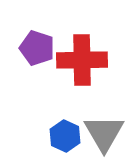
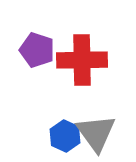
purple pentagon: moved 2 px down
gray triangle: moved 8 px left; rotated 6 degrees counterclockwise
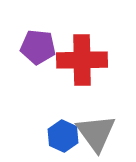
purple pentagon: moved 1 px right, 3 px up; rotated 12 degrees counterclockwise
blue hexagon: moved 2 px left
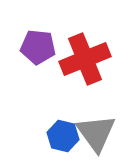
red cross: moved 3 px right, 1 px up; rotated 21 degrees counterclockwise
blue hexagon: rotated 12 degrees counterclockwise
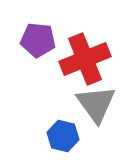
purple pentagon: moved 7 px up
gray triangle: moved 29 px up
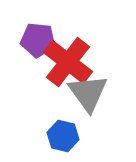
red cross: moved 17 px left, 3 px down; rotated 30 degrees counterclockwise
gray triangle: moved 8 px left, 11 px up
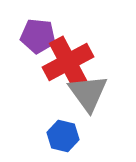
purple pentagon: moved 4 px up
red cross: rotated 24 degrees clockwise
